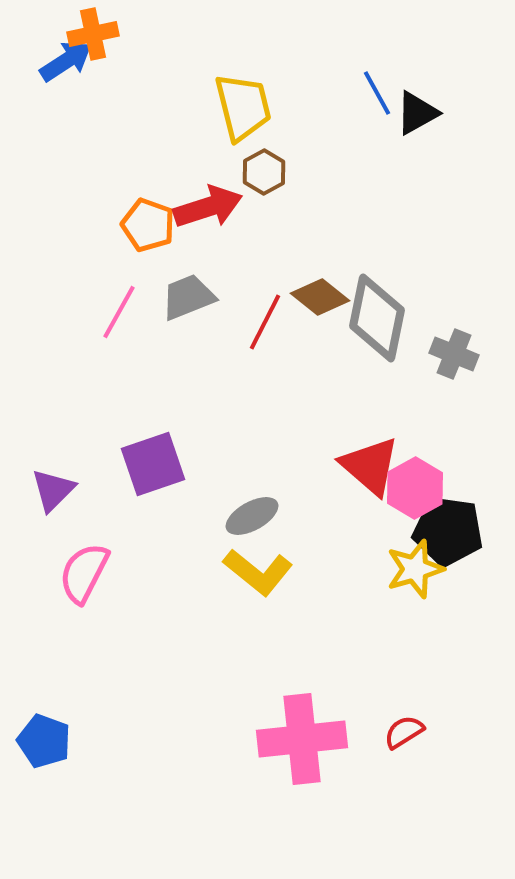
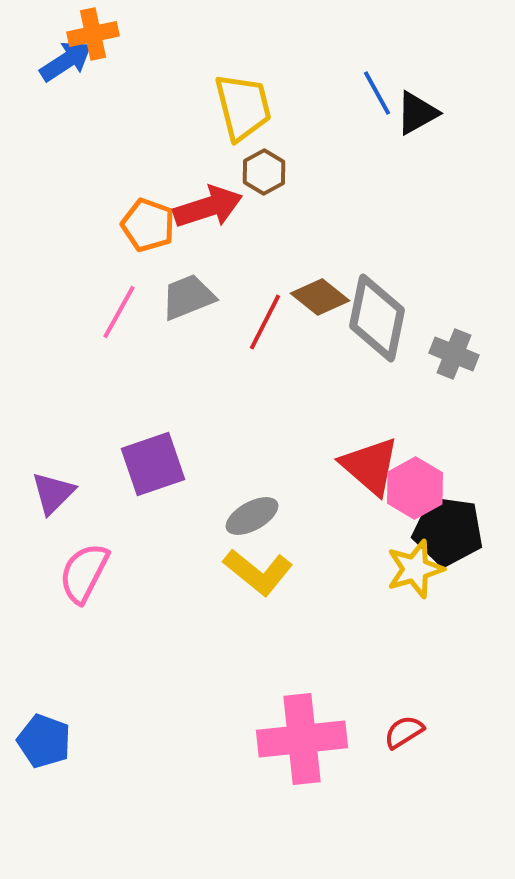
purple triangle: moved 3 px down
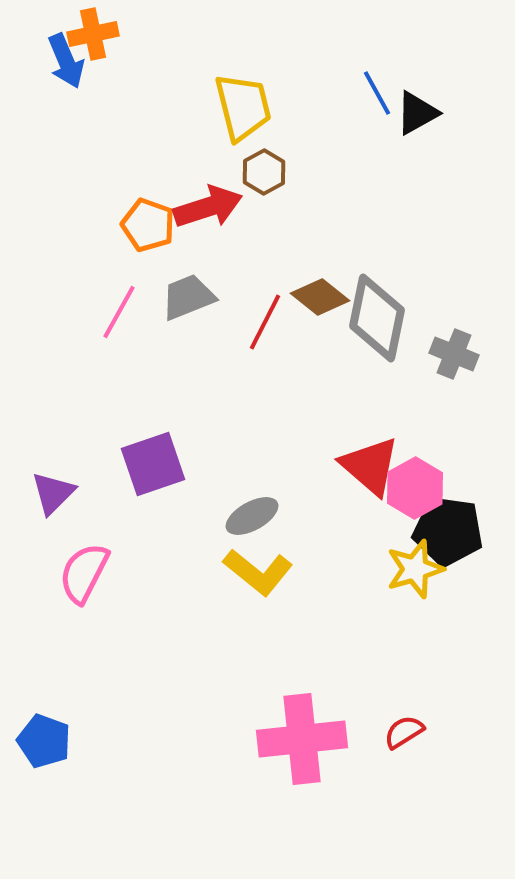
blue arrow: rotated 100 degrees clockwise
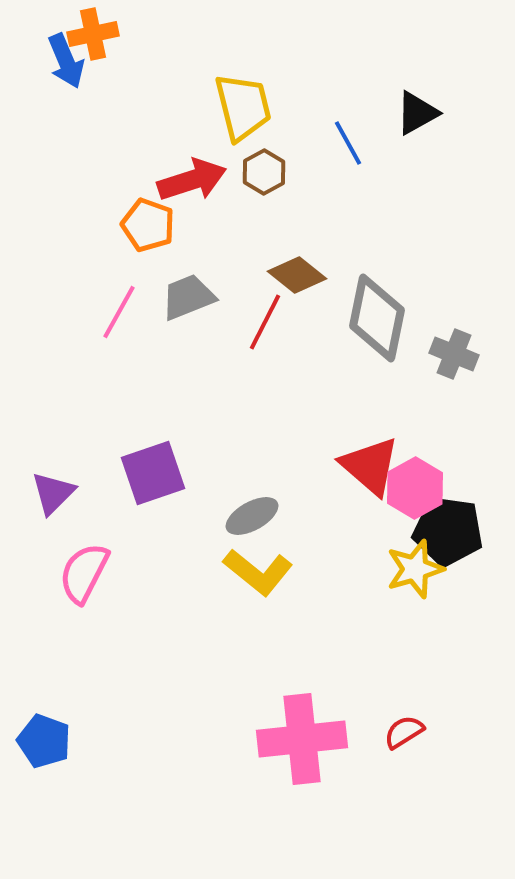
blue line: moved 29 px left, 50 px down
red arrow: moved 16 px left, 27 px up
brown diamond: moved 23 px left, 22 px up
purple square: moved 9 px down
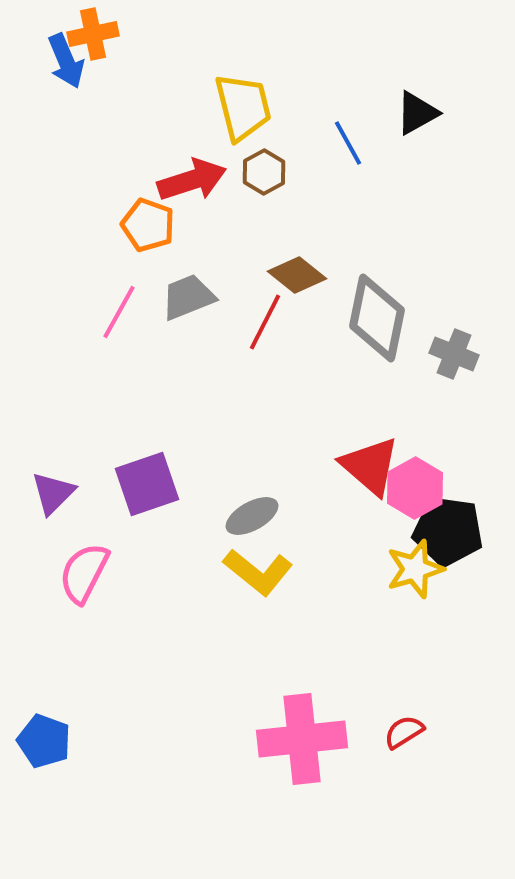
purple square: moved 6 px left, 11 px down
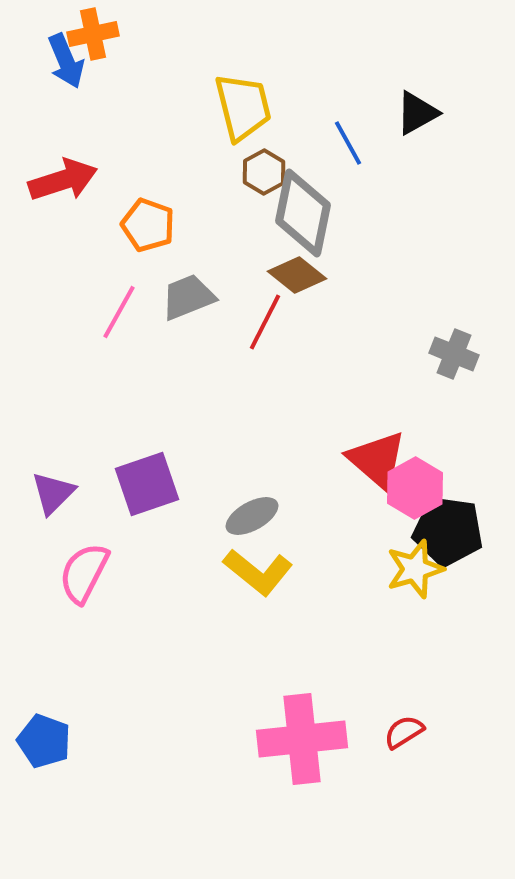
red arrow: moved 129 px left
gray diamond: moved 74 px left, 105 px up
red triangle: moved 7 px right, 6 px up
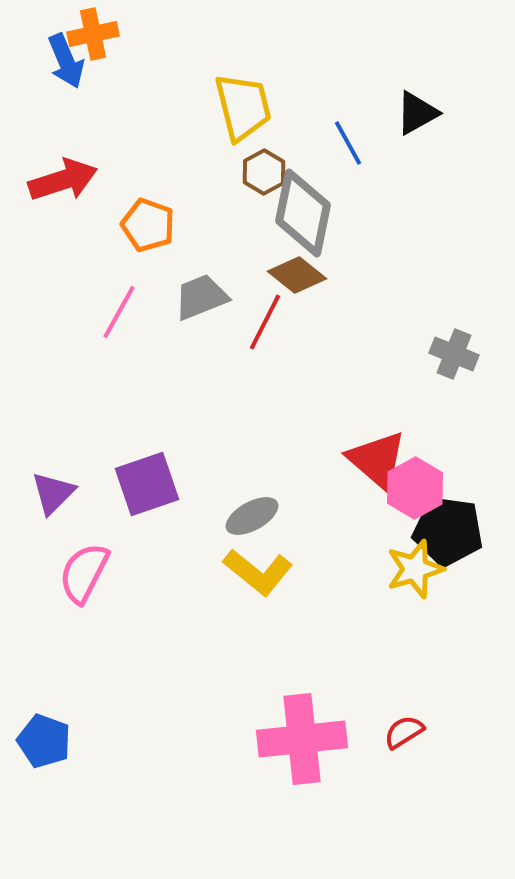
gray trapezoid: moved 13 px right
